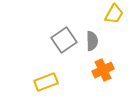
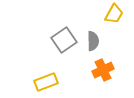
gray semicircle: moved 1 px right
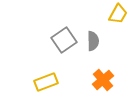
yellow trapezoid: moved 4 px right
orange cross: moved 10 px down; rotated 15 degrees counterclockwise
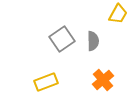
gray square: moved 2 px left, 1 px up
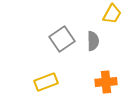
yellow trapezoid: moved 6 px left
orange cross: moved 3 px right, 2 px down; rotated 35 degrees clockwise
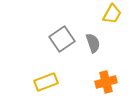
gray semicircle: moved 2 px down; rotated 18 degrees counterclockwise
orange cross: rotated 10 degrees counterclockwise
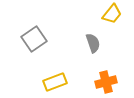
yellow trapezoid: rotated 10 degrees clockwise
gray square: moved 28 px left
yellow rectangle: moved 9 px right
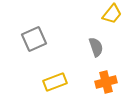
gray square: rotated 10 degrees clockwise
gray semicircle: moved 3 px right, 4 px down
